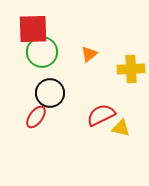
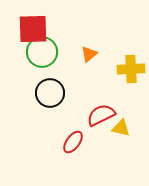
red ellipse: moved 37 px right, 25 px down
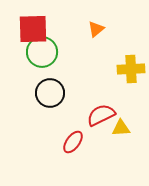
orange triangle: moved 7 px right, 25 px up
yellow triangle: rotated 18 degrees counterclockwise
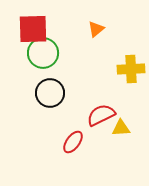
green circle: moved 1 px right, 1 px down
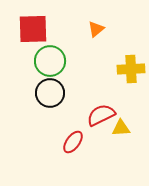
green circle: moved 7 px right, 8 px down
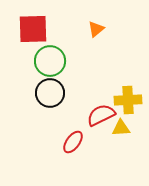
yellow cross: moved 3 px left, 31 px down
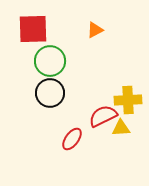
orange triangle: moved 1 px left, 1 px down; rotated 12 degrees clockwise
red semicircle: moved 2 px right, 1 px down
red ellipse: moved 1 px left, 3 px up
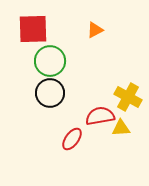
yellow cross: moved 3 px up; rotated 32 degrees clockwise
red semicircle: moved 3 px left; rotated 16 degrees clockwise
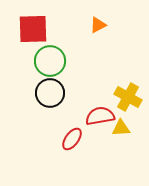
orange triangle: moved 3 px right, 5 px up
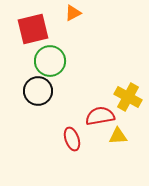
orange triangle: moved 25 px left, 12 px up
red square: rotated 12 degrees counterclockwise
black circle: moved 12 px left, 2 px up
yellow triangle: moved 3 px left, 8 px down
red ellipse: rotated 55 degrees counterclockwise
